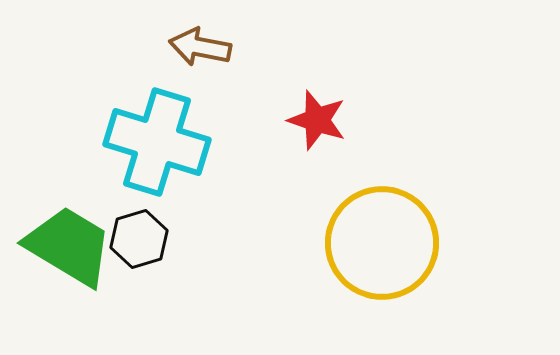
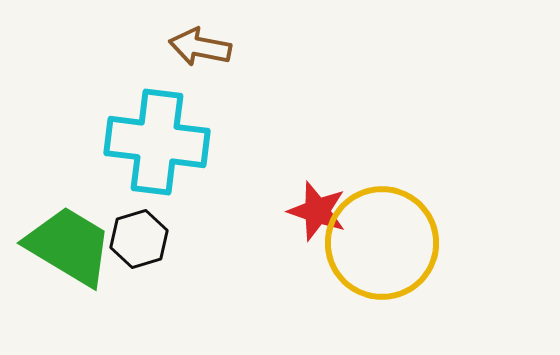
red star: moved 91 px down
cyan cross: rotated 10 degrees counterclockwise
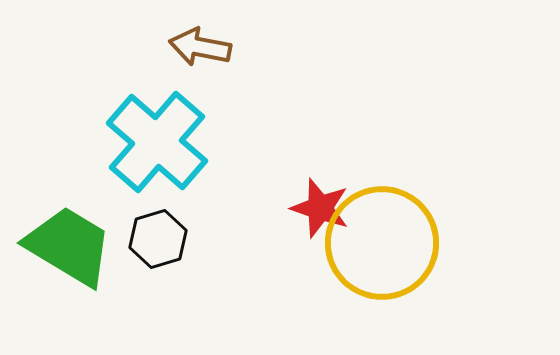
cyan cross: rotated 34 degrees clockwise
red star: moved 3 px right, 3 px up
black hexagon: moved 19 px right
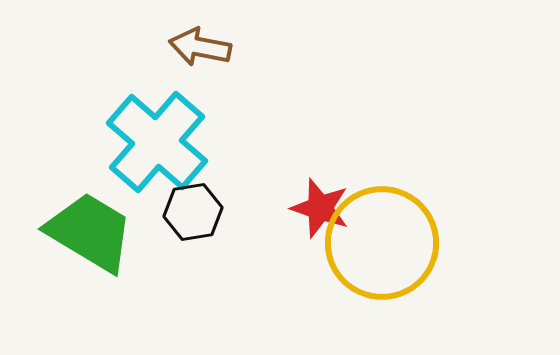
black hexagon: moved 35 px right, 27 px up; rotated 8 degrees clockwise
green trapezoid: moved 21 px right, 14 px up
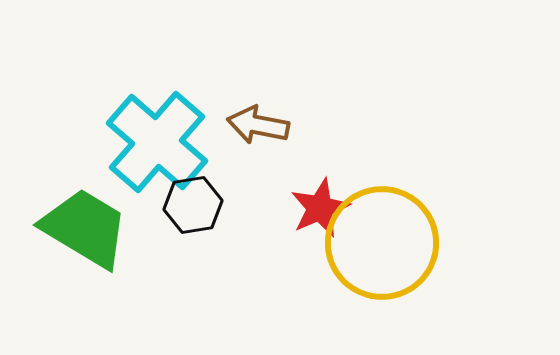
brown arrow: moved 58 px right, 78 px down
red star: rotated 30 degrees clockwise
black hexagon: moved 7 px up
green trapezoid: moved 5 px left, 4 px up
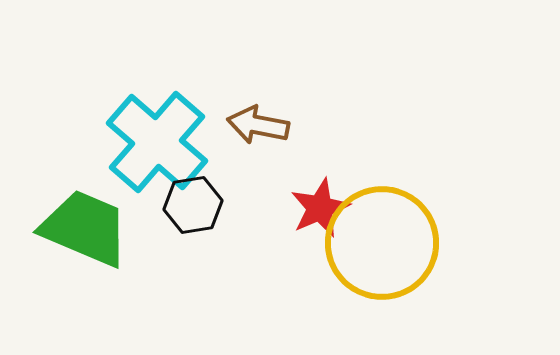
green trapezoid: rotated 8 degrees counterclockwise
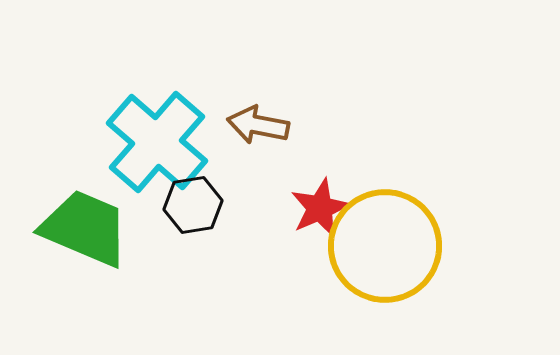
yellow circle: moved 3 px right, 3 px down
